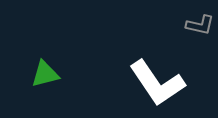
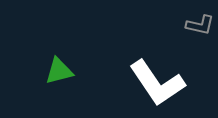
green triangle: moved 14 px right, 3 px up
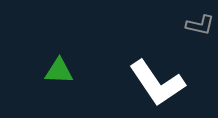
green triangle: rotated 16 degrees clockwise
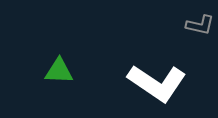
white L-shape: rotated 22 degrees counterclockwise
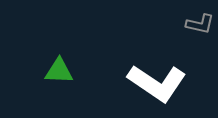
gray L-shape: moved 1 px up
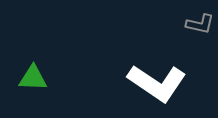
green triangle: moved 26 px left, 7 px down
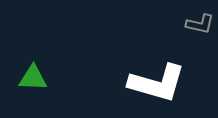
white L-shape: rotated 18 degrees counterclockwise
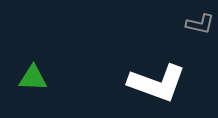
white L-shape: rotated 4 degrees clockwise
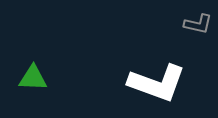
gray L-shape: moved 2 px left
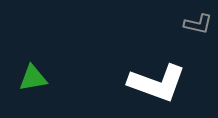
green triangle: rotated 12 degrees counterclockwise
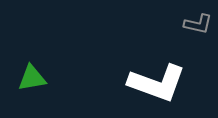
green triangle: moved 1 px left
